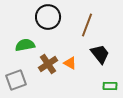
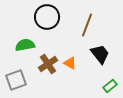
black circle: moved 1 px left
green rectangle: rotated 40 degrees counterclockwise
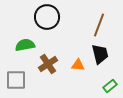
brown line: moved 12 px right
black trapezoid: rotated 25 degrees clockwise
orange triangle: moved 8 px right, 2 px down; rotated 24 degrees counterclockwise
gray square: rotated 20 degrees clockwise
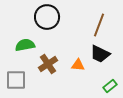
black trapezoid: rotated 130 degrees clockwise
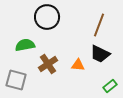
gray square: rotated 15 degrees clockwise
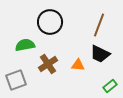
black circle: moved 3 px right, 5 px down
gray square: rotated 35 degrees counterclockwise
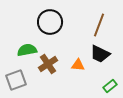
green semicircle: moved 2 px right, 5 px down
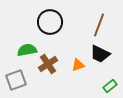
orange triangle: rotated 24 degrees counterclockwise
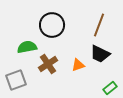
black circle: moved 2 px right, 3 px down
green semicircle: moved 3 px up
green rectangle: moved 2 px down
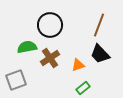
black circle: moved 2 px left
black trapezoid: rotated 20 degrees clockwise
brown cross: moved 2 px right, 6 px up
green rectangle: moved 27 px left
